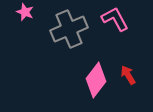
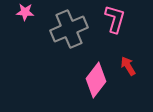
pink star: rotated 18 degrees counterclockwise
pink L-shape: rotated 44 degrees clockwise
red arrow: moved 9 px up
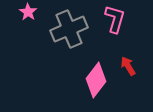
pink star: moved 3 px right; rotated 30 degrees clockwise
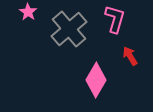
gray cross: rotated 18 degrees counterclockwise
red arrow: moved 2 px right, 10 px up
pink diamond: rotated 8 degrees counterclockwise
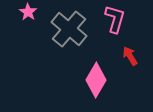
gray cross: rotated 9 degrees counterclockwise
